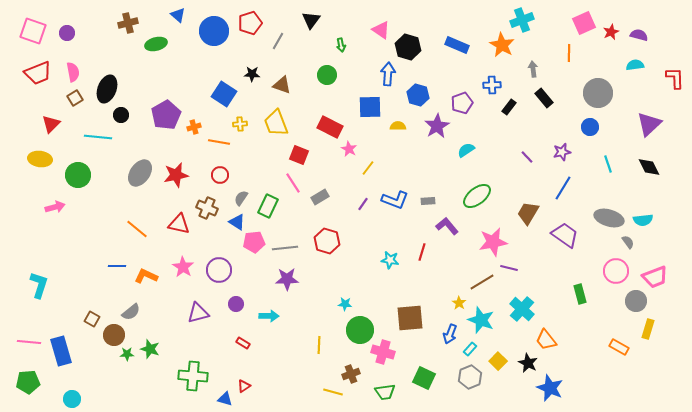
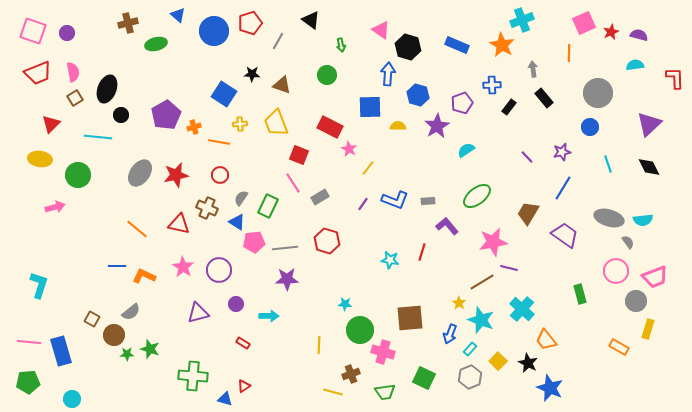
black triangle at (311, 20): rotated 30 degrees counterclockwise
orange L-shape at (146, 276): moved 2 px left
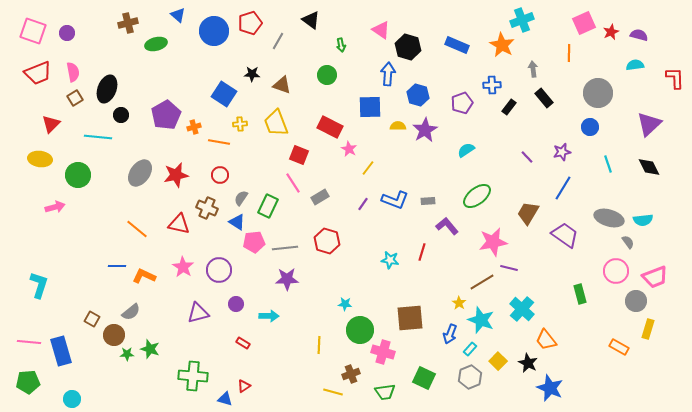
purple star at (437, 126): moved 12 px left, 4 px down
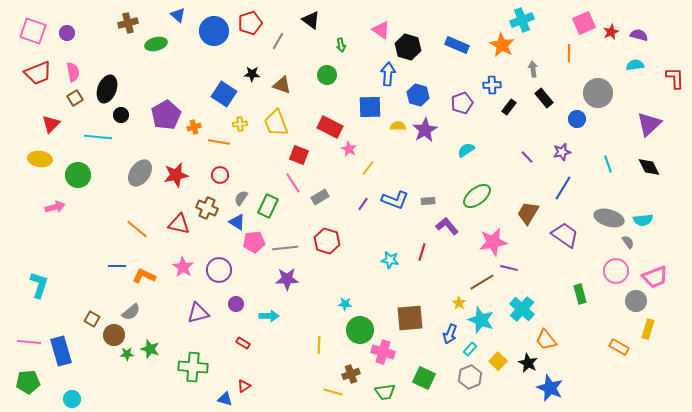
blue circle at (590, 127): moved 13 px left, 8 px up
green cross at (193, 376): moved 9 px up
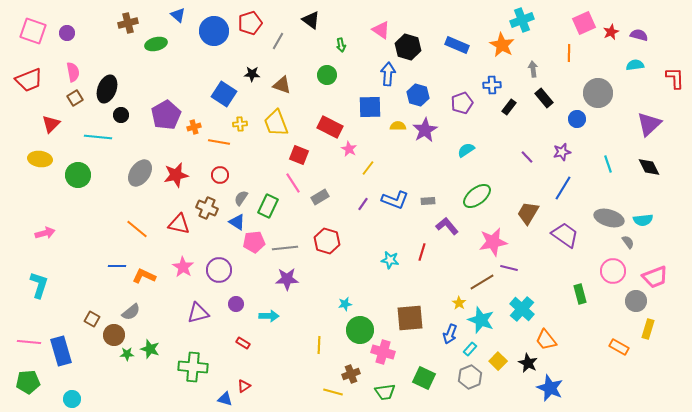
red trapezoid at (38, 73): moved 9 px left, 7 px down
pink arrow at (55, 207): moved 10 px left, 26 px down
pink circle at (616, 271): moved 3 px left
cyan star at (345, 304): rotated 16 degrees counterclockwise
